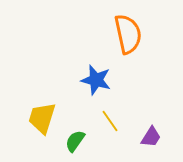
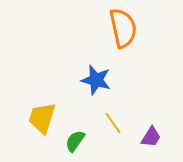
orange semicircle: moved 5 px left, 6 px up
yellow line: moved 3 px right, 2 px down
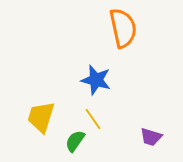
yellow trapezoid: moved 1 px left, 1 px up
yellow line: moved 20 px left, 4 px up
purple trapezoid: rotated 75 degrees clockwise
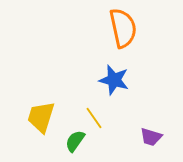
blue star: moved 18 px right
yellow line: moved 1 px right, 1 px up
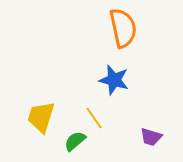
green semicircle: rotated 15 degrees clockwise
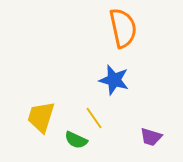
green semicircle: moved 1 px right, 1 px up; rotated 115 degrees counterclockwise
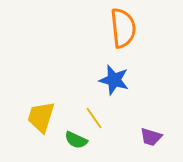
orange semicircle: rotated 6 degrees clockwise
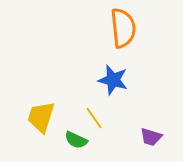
blue star: moved 1 px left
